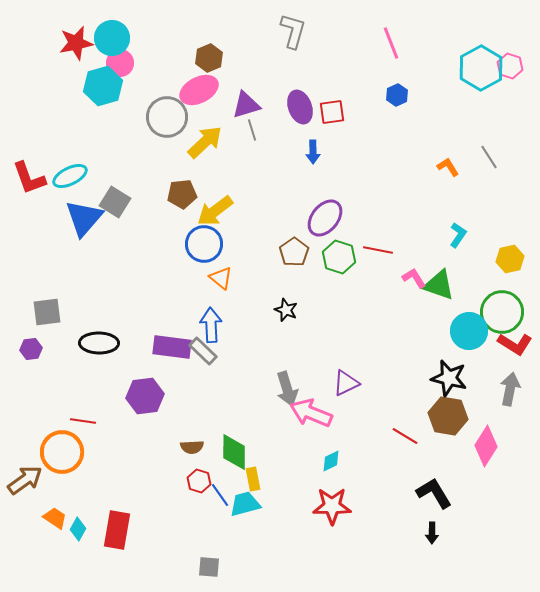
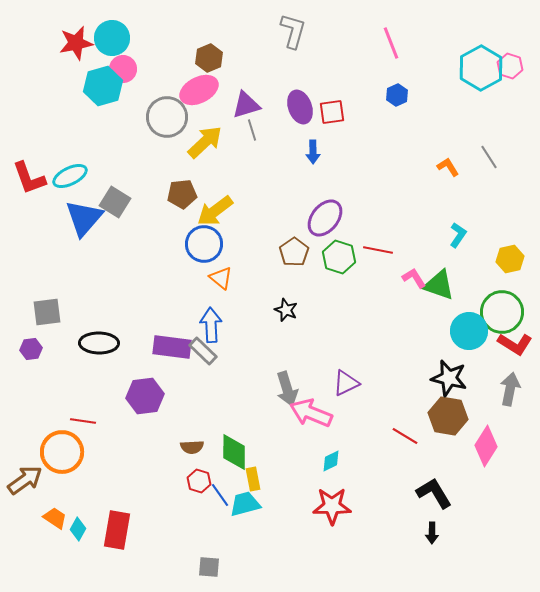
pink circle at (120, 63): moved 3 px right, 6 px down
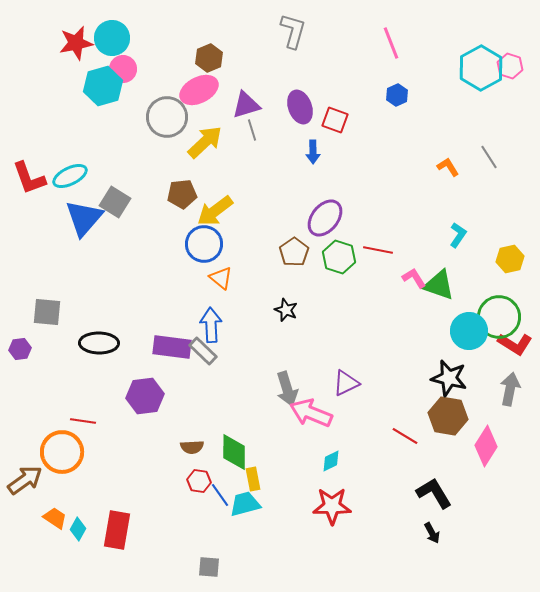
red square at (332, 112): moved 3 px right, 8 px down; rotated 28 degrees clockwise
gray square at (47, 312): rotated 12 degrees clockwise
green circle at (502, 312): moved 3 px left, 5 px down
purple hexagon at (31, 349): moved 11 px left
red hexagon at (199, 481): rotated 10 degrees counterclockwise
black arrow at (432, 533): rotated 30 degrees counterclockwise
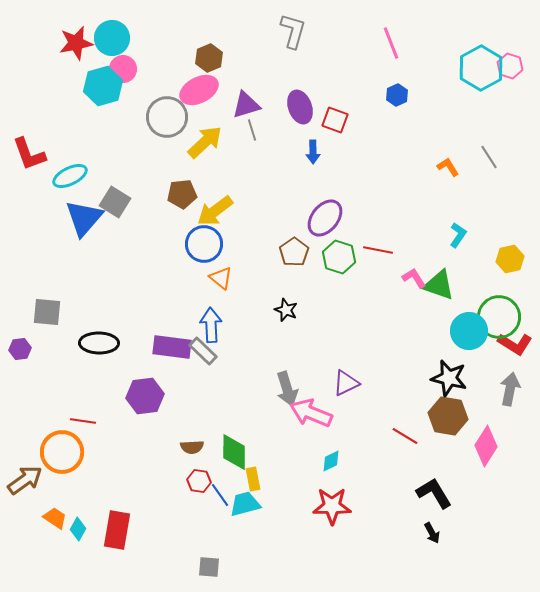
red L-shape at (29, 178): moved 24 px up
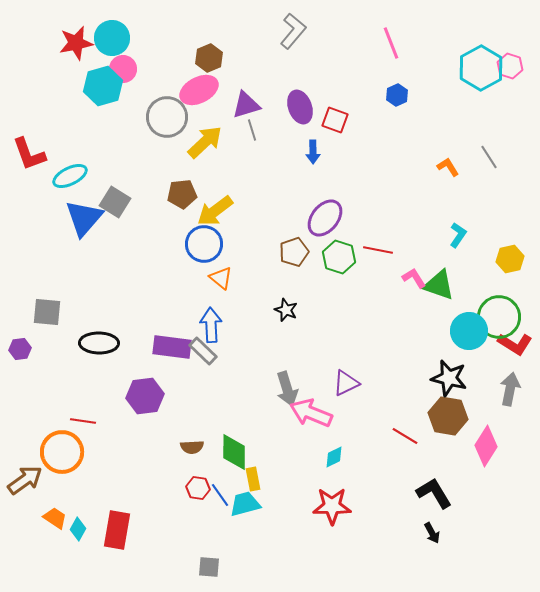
gray L-shape at (293, 31): rotated 24 degrees clockwise
brown pentagon at (294, 252): rotated 16 degrees clockwise
cyan diamond at (331, 461): moved 3 px right, 4 px up
red hexagon at (199, 481): moved 1 px left, 7 px down
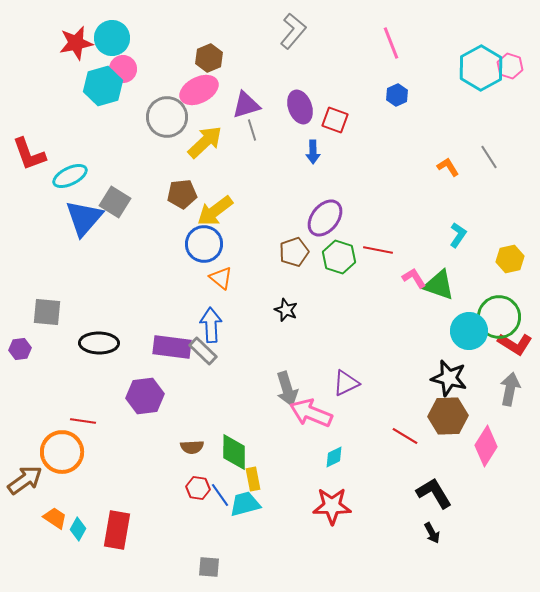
brown hexagon at (448, 416): rotated 12 degrees counterclockwise
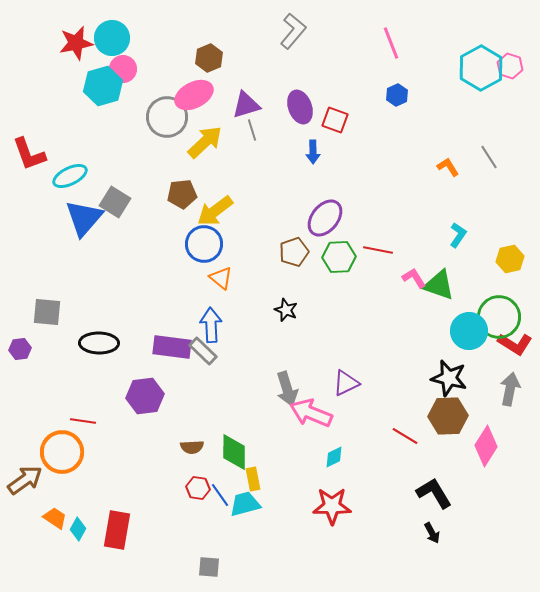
pink ellipse at (199, 90): moved 5 px left, 5 px down
green hexagon at (339, 257): rotated 20 degrees counterclockwise
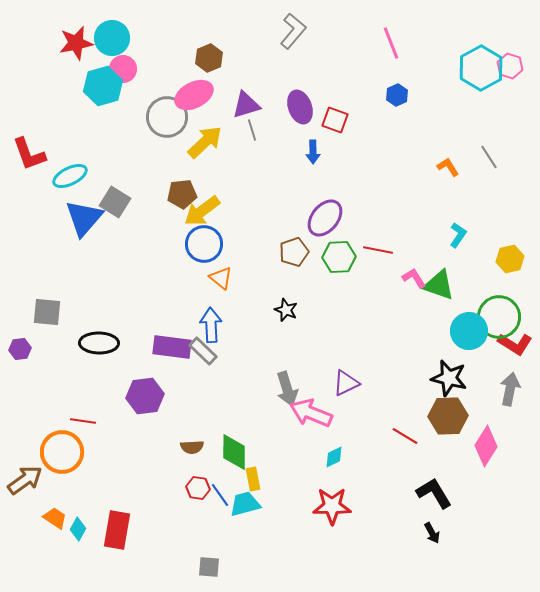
yellow arrow at (215, 211): moved 13 px left
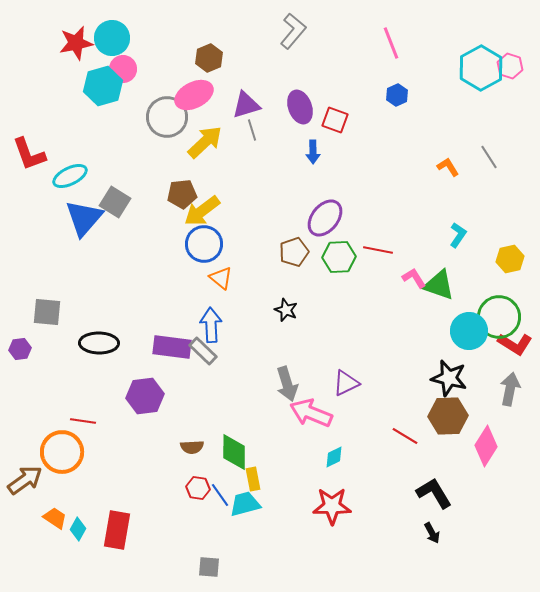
gray arrow at (287, 389): moved 5 px up
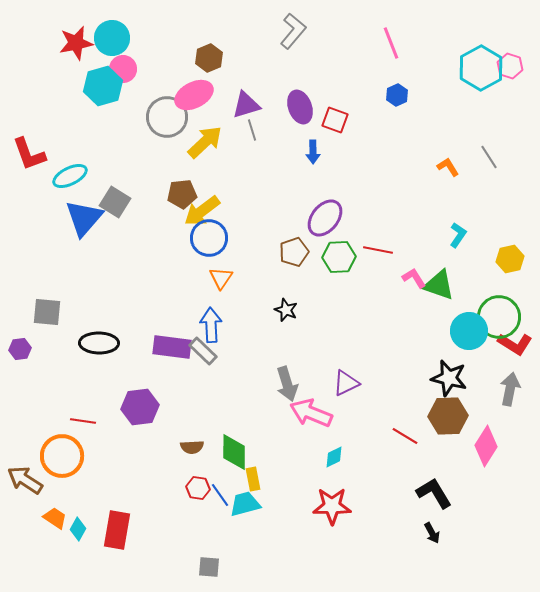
blue circle at (204, 244): moved 5 px right, 6 px up
orange triangle at (221, 278): rotated 25 degrees clockwise
purple hexagon at (145, 396): moved 5 px left, 11 px down
orange circle at (62, 452): moved 4 px down
brown arrow at (25, 480): rotated 111 degrees counterclockwise
